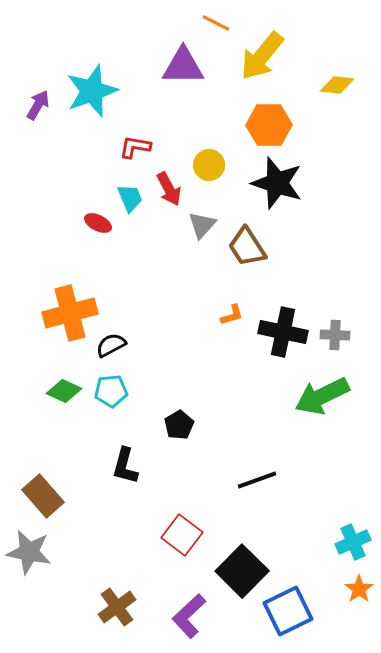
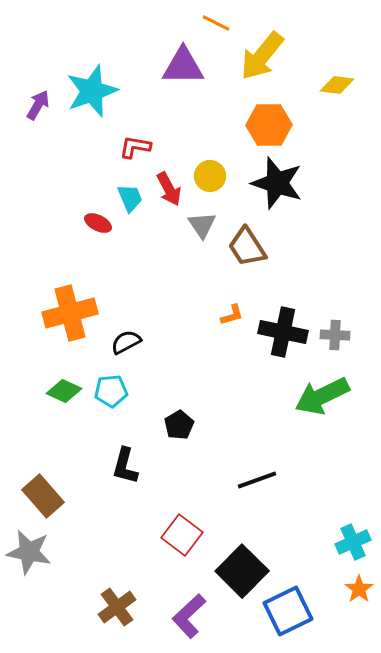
yellow circle: moved 1 px right, 11 px down
gray triangle: rotated 16 degrees counterclockwise
black semicircle: moved 15 px right, 3 px up
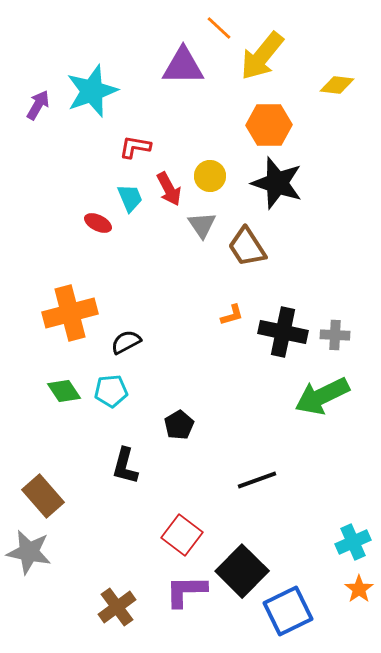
orange line: moved 3 px right, 5 px down; rotated 16 degrees clockwise
green diamond: rotated 32 degrees clockwise
purple L-shape: moved 3 px left, 25 px up; rotated 42 degrees clockwise
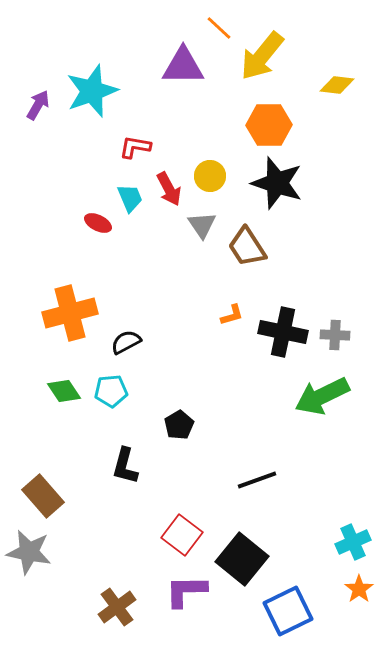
black square: moved 12 px up; rotated 6 degrees counterclockwise
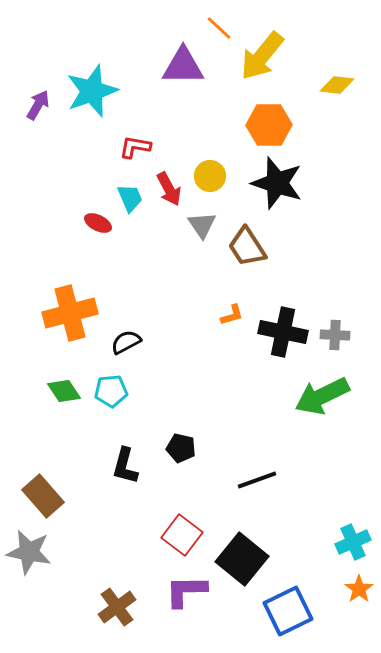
black pentagon: moved 2 px right, 23 px down; rotated 28 degrees counterclockwise
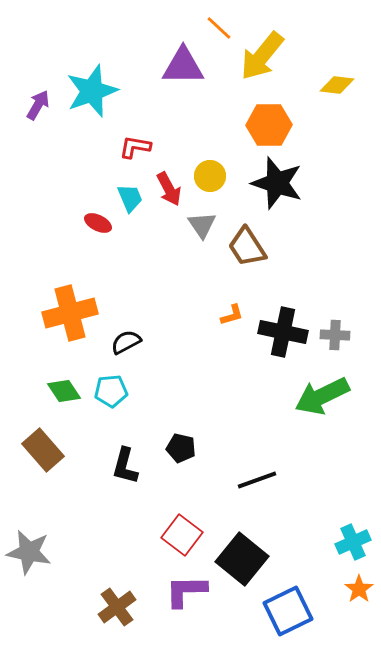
brown rectangle: moved 46 px up
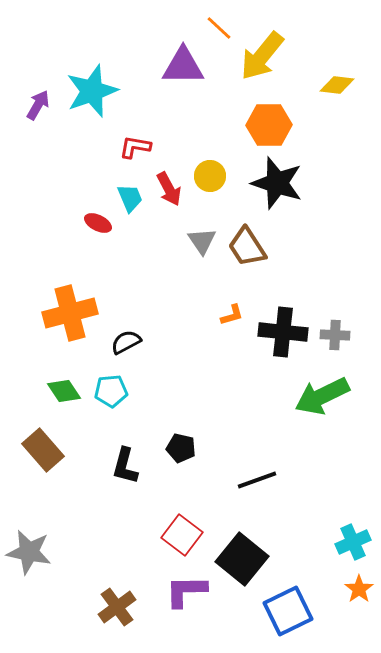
gray triangle: moved 16 px down
black cross: rotated 6 degrees counterclockwise
